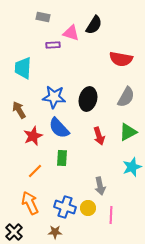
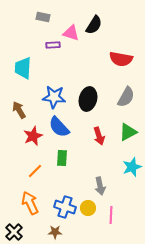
blue semicircle: moved 1 px up
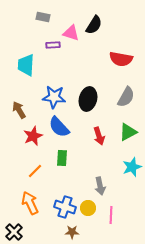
cyan trapezoid: moved 3 px right, 3 px up
brown star: moved 17 px right
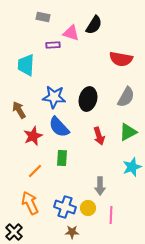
gray arrow: rotated 12 degrees clockwise
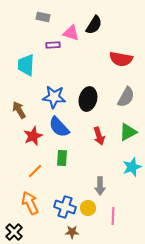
pink line: moved 2 px right, 1 px down
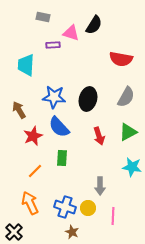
cyan star: rotated 30 degrees clockwise
brown star: rotated 24 degrees clockwise
